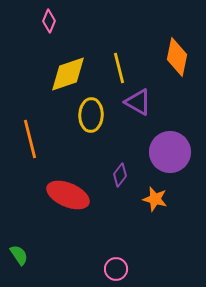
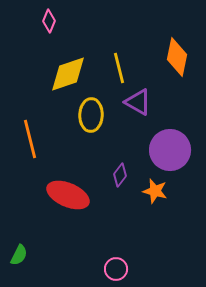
purple circle: moved 2 px up
orange star: moved 8 px up
green semicircle: rotated 60 degrees clockwise
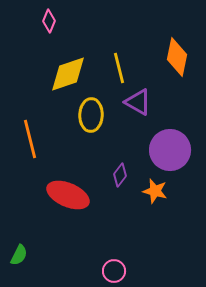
pink circle: moved 2 px left, 2 px down
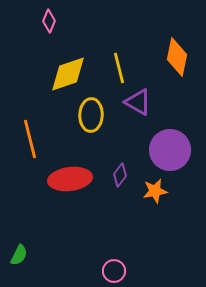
orange star: rotated 25 degrees counterclockwise
red ellipse: moved 2 px right, 16 px up; rotated 30 degrees counterclockwise
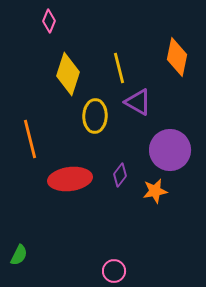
yellow diamond: rotated 54 degrees counterclockwise
yellow ellipse: moved 4 px right, 1 px down
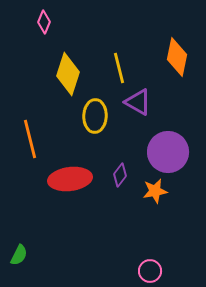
pink diamond: moved 5 px left, 1 px down
purple circle: moved 2 px left, 2 px down
pink circle: moved 36 px right
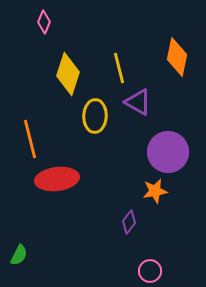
purple diamond: moved 9 px right, 47 px down
red ellipse: moved 13 px left
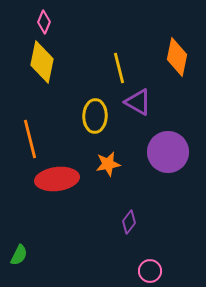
yellow diamond: moved 26 px left, 12 px up; rotated 6 degrees counterclockwise
orange star: moved 47 px left, 27 px up
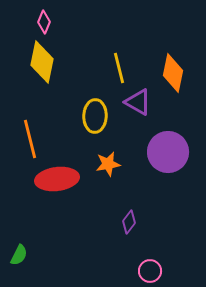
orange diamond: moved 4 px left, 16 px down
